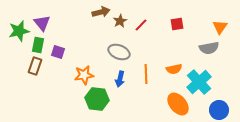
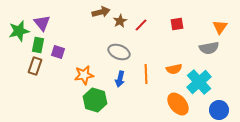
green hexagon: moved 2 px left, 1 px down; rotated 10 degrees clockwise
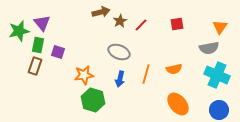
orange line: rotated 18 degrees clockwise
cyan cross: moved 18 px right, 7 px up; rotated 25 degrees counterclockwise
green hexagon: moved 2 px left
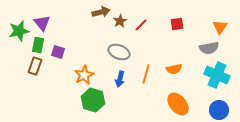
orange star: rotated 18 degrees counterclockwise
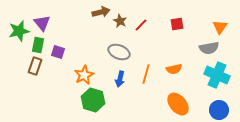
brown star: rotated 16 degrees counterclockwise
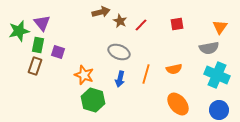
orange star: rotated 24 degrees counterclockwise
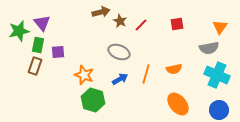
purple square: rotated 24 degrees counterclockwise
blue arrow: rotated 133 degrees counterclockwise
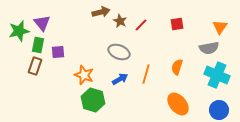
orange semicircle: moved 3 px right, 2 px up; rotated 119 degrees clockwise
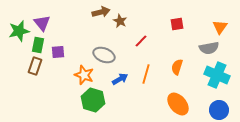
red line: moved 16 px down
gray ellipse: moved 15 px left, 3 px down
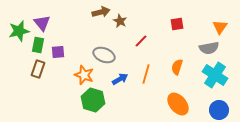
brown rectangle: moved 3 px right, 3 px down
cyan cross: moved 2 px left; rotated 10 degrees clockwise
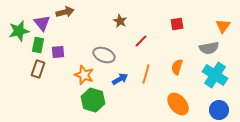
brown arrow: moved 36 px left
orange triangle: moved 3 px right, 1 px up
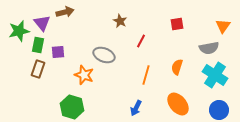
red line: rotated 16 degrees counterclockwise
orange line: moved 1 px down
blue arrow: moved 16 px right, 29 px down; rotated 147 degrees clockwise
green hexagon: moved 21 px left, 7 px down
